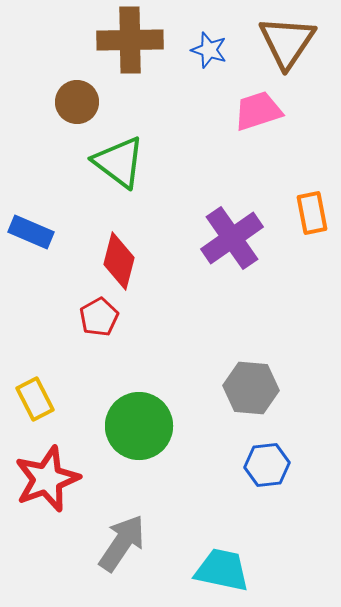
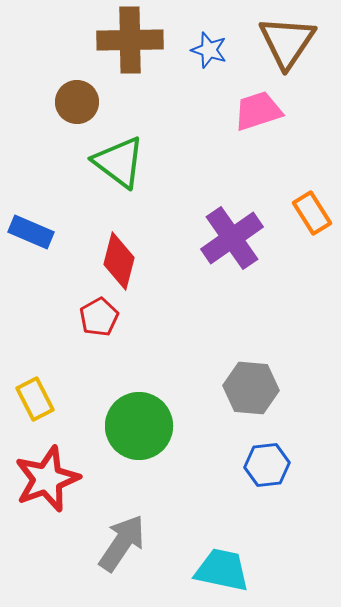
orange rectangle: rotated 21 degrees counterclockwise
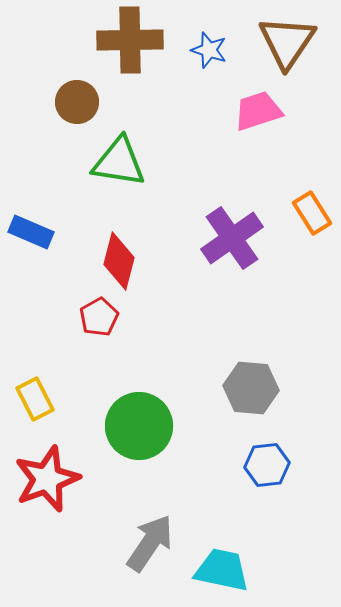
green triangle: rotated 28 degrees counterclockwise
gray arrow: moved 28 px right
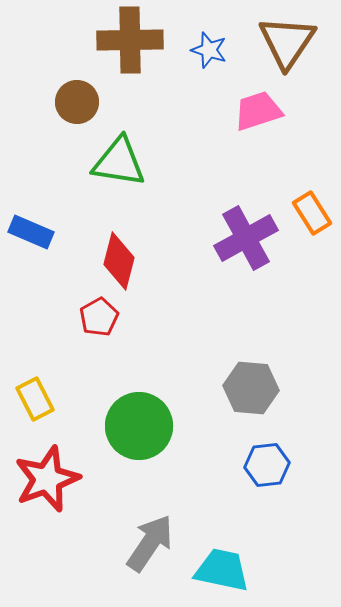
purple cross: moved 14 px right; rotated 6 degrees clockwise
